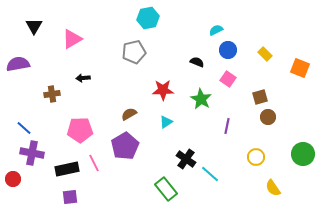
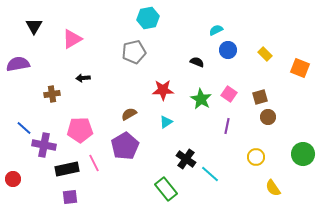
pink square: moved 1 px right, 15 px down
purple cross: moved 12 px right, 8 px up
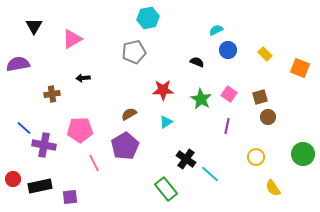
black rectangle: moved 27 px left, 17 px down
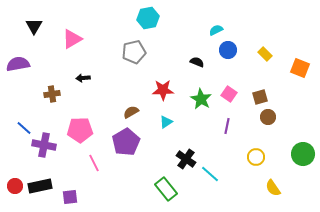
brown semicircle: moved 2 px right, 2 px up
purple pentagon: moved 1 px right, 4 px up
red circle: moved 2 px right, 7 px down
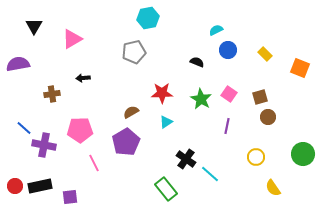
red star: moved 1 px left, 3 px down
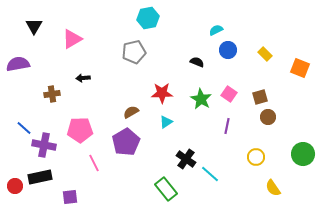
black rectangle: moved 9 px up
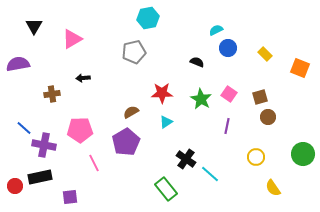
blue circle: moved 2 px up
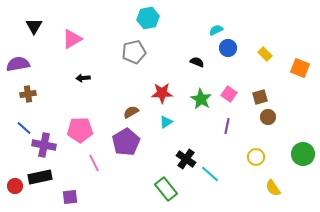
brown cross: moved 24 px left
